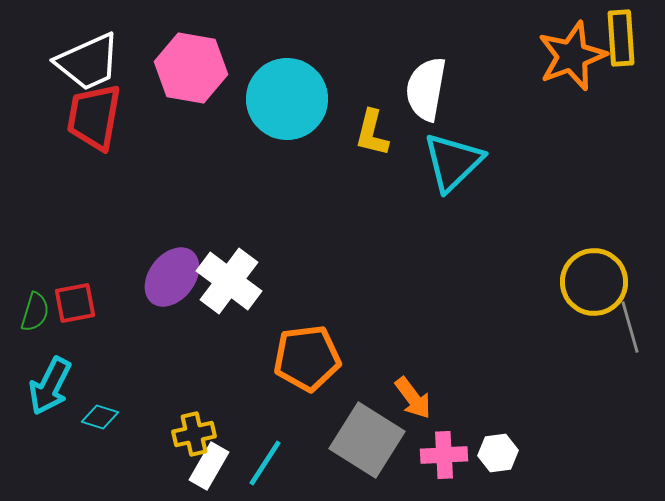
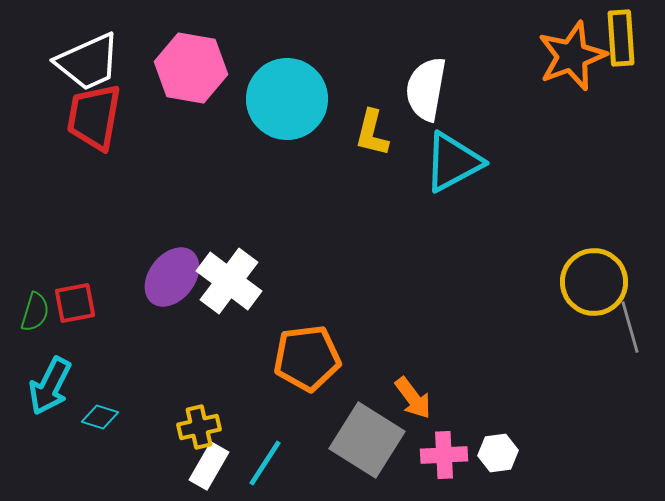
cyan triangle: rotated 16 degrees clockwise
yellow cross: moved 5 px right, 7 px up
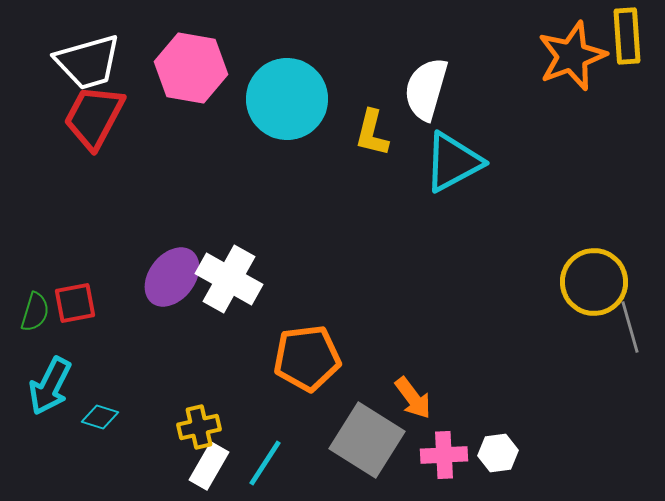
yellow rectangle: moved 6 px right, 2 px up
white trapezoid: rotated 8 degrees clockwise
white semicircle: rotated 6 degrees clockwise
red trapezoid: rotated 18 degrees clockwise
white cross: moved 2 px up; rotated 8 degrees counterclockwise
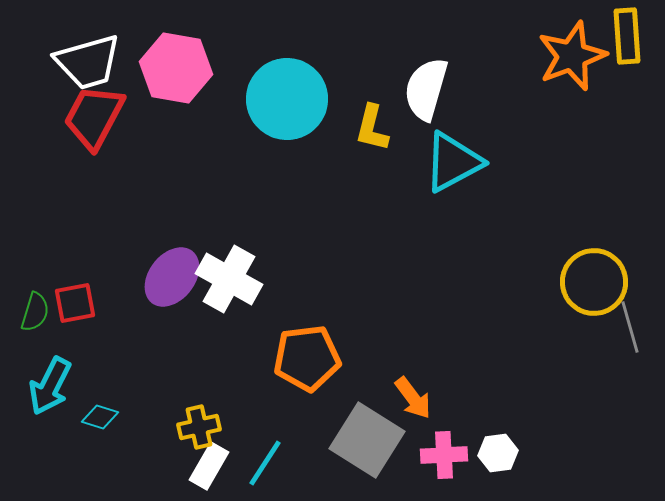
pink hexagon: moved 15 px left
yellow L-shape: moved 5 px up
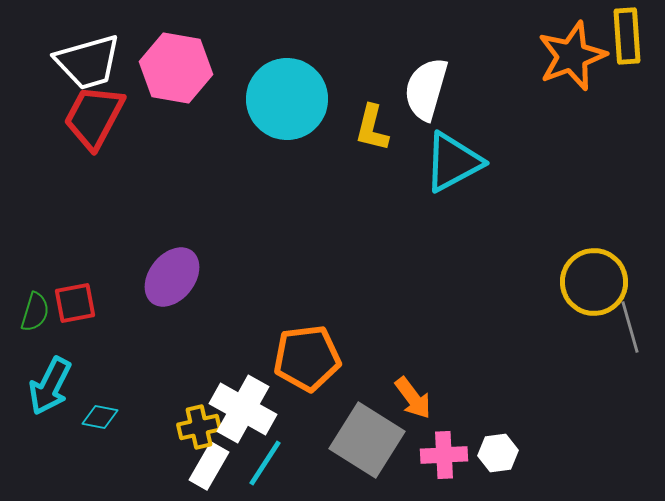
white cross: moved 14 px right, 130 px down
cyan diamond: rotated 6 degrees counterclockwise
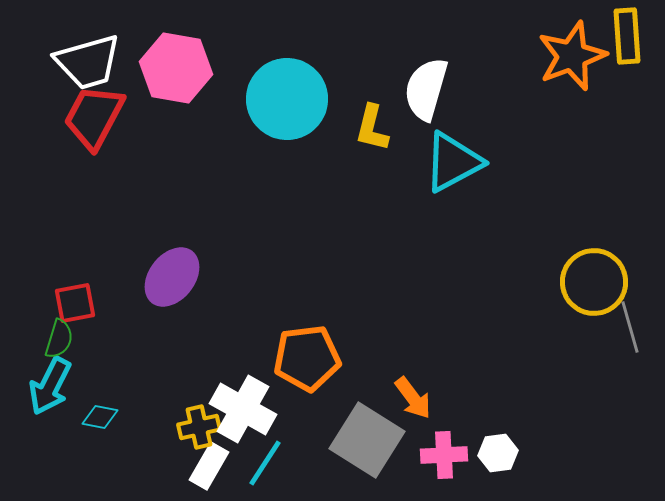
green semicircle: moved 24 px right, 27 px down
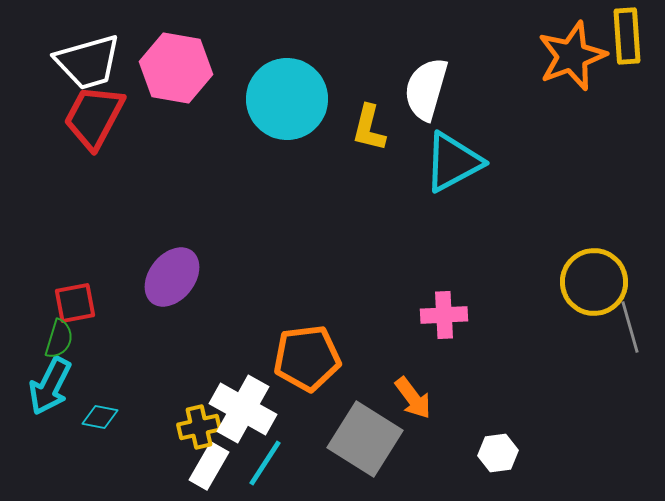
yellow L-shape: moved 3 px left
gray square: moved 2 px left, 1 px up
pink cross: moved 140 px up
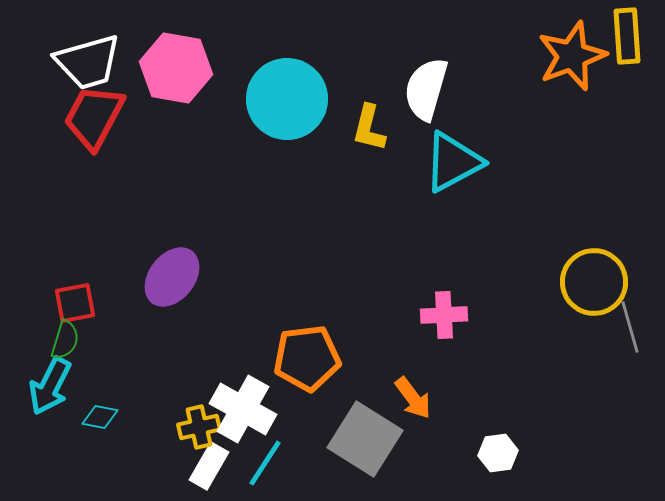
green semicircle: moved 6 px right, 1 px down
